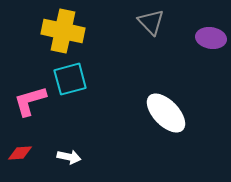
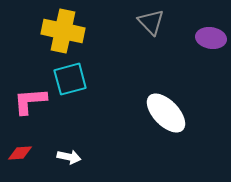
pink L-shape: rotated 12 degrees clockwise
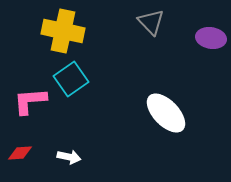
cyan square: moved 1 px right; rotated 20 degrees counterclockwise
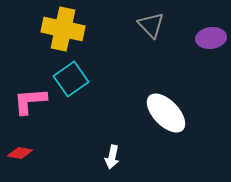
gray triangle: moved 3 px down
yellow cross: moved 2 px up
purple ellipse: rotated 16 degrees counterclockwise
red diamond: rotated 15 degrees clockwise
white arrow: moved 43 px right; rotated 90 degrees clockwise
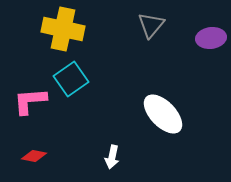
gray triangle: rotated 24 degrees clockwise
white ellipse: moved 3 px left, 1 px down
red diamond: moved 14 px right, 3 px down
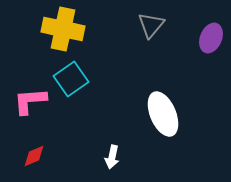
purple ellipse: rotated 60 degrees counterclockwise
white ellipse: rotated 21 degrees clockwise
red diamond: rotated 35 degrees counterclockwise
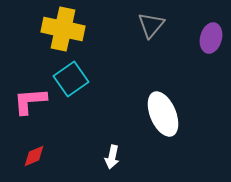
purple ellipse: rotated 8 degrees counterclockwise
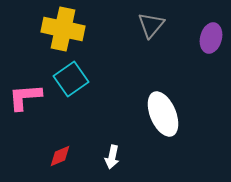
pink L-shape: moved 5 px left, 4 px up
red diamond: moved 26 px right
